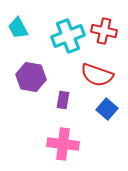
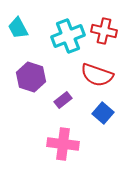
purple hexagon: rotated 8 degrees clockwise
purple rectangle: rotated 42 degrees clockwise
blue square: moved 4 px left, 4 px down
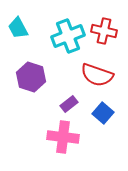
purple rectangle: moved 6 px right, 4 px down
pink cross: moved 7 px up
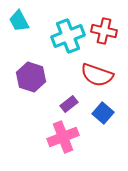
cyan trapezoid: moved 1 px right, 7 px up
pink cross: rotated 28 degrees counterclockwise
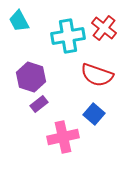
red cross: moved 3 px up; rotated 25 degrees clockwise
cyan cross: rotated 12 degrees clockwise
purple rectangle: moved 30 px left
blue square: moved 9 px left, 1 px down
pink cross: rotated 8 degrees clockwise
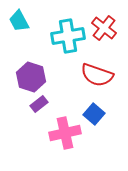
pink cross: moved 2 px right, 4 px up
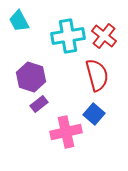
red cross: moved 8 px down
red semicircle: rotated 124 degrees counterclockwise
pink cross: moved 1 px right, 1 px up
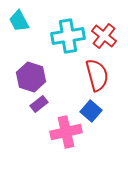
blue square: moved 3 px left, 3 px up
